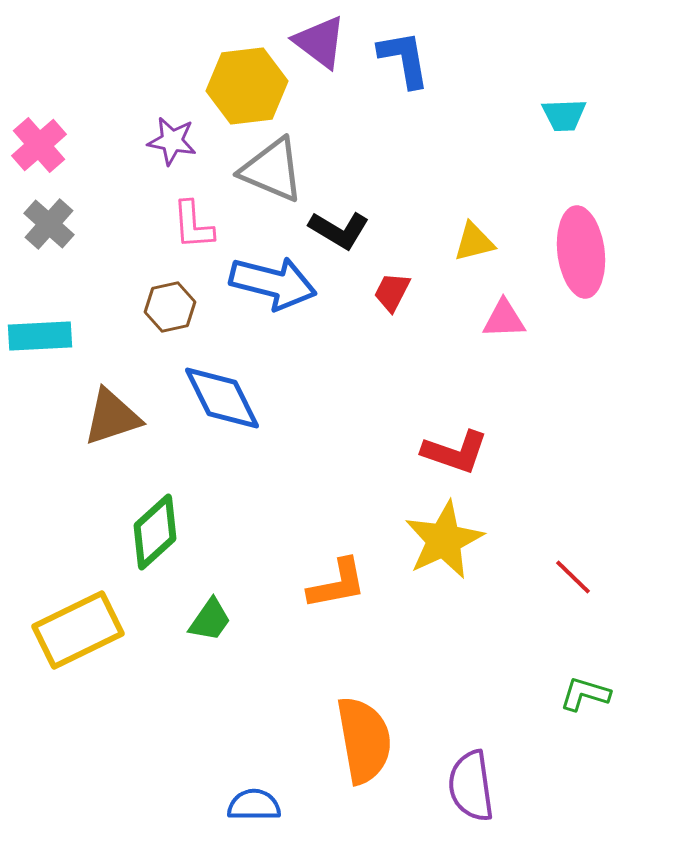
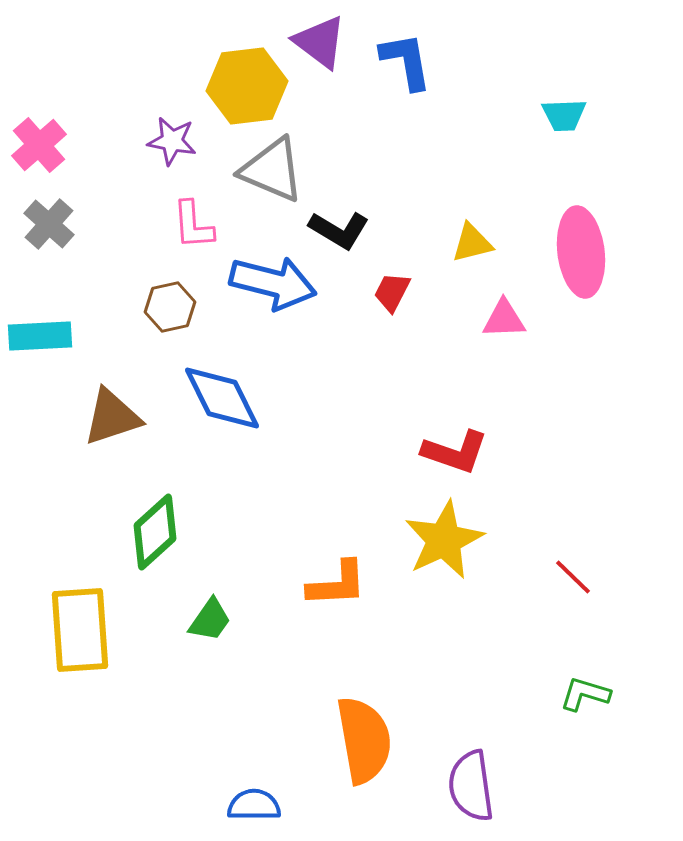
blue L-shape: moved 2 px right, 2 px down
yellow triangle: moved 2 px left, 1 px down
orange L-shape: rotated 8 degrees clockwise
yellow rectangle: moved 2 px right; rotated 68 degrees counterclockwise
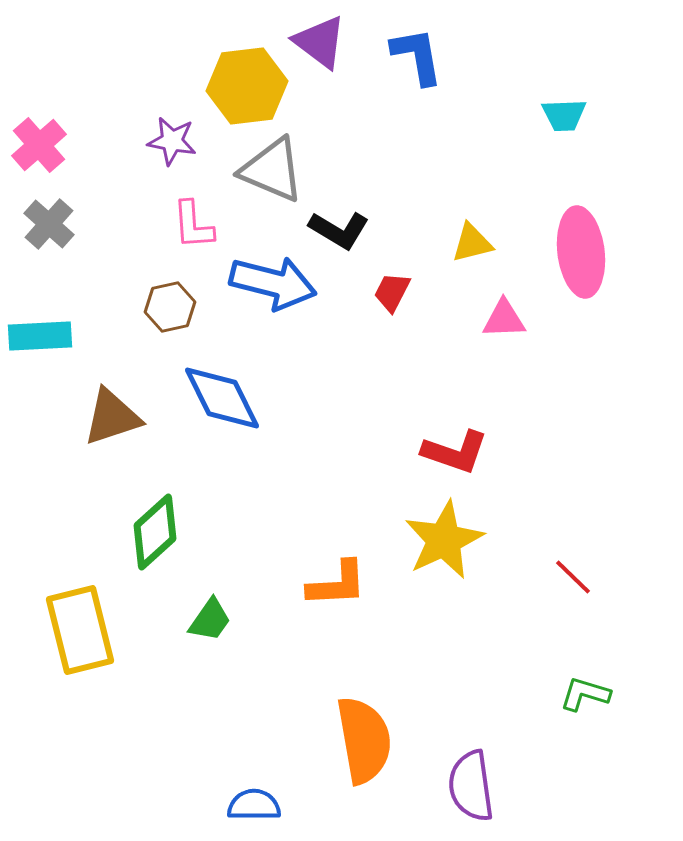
blue L-shape: moved 11 px right, 5 px up
yellow rectangle: rotated 10 degrees counterclockwise
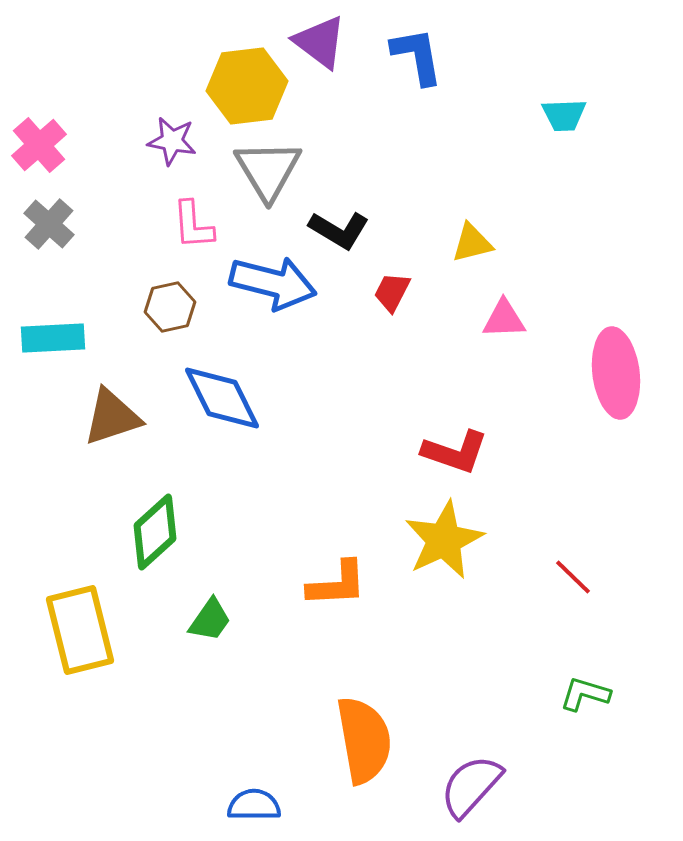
gray triangle: moved 4 px left; rotated 36 degrees clockwise
pink ellipse: moved 35 px right, 121 px down
cyan rectangle: moved 13 px right, 2 px down
purple semicircle: rotated 50 degrees clockwise
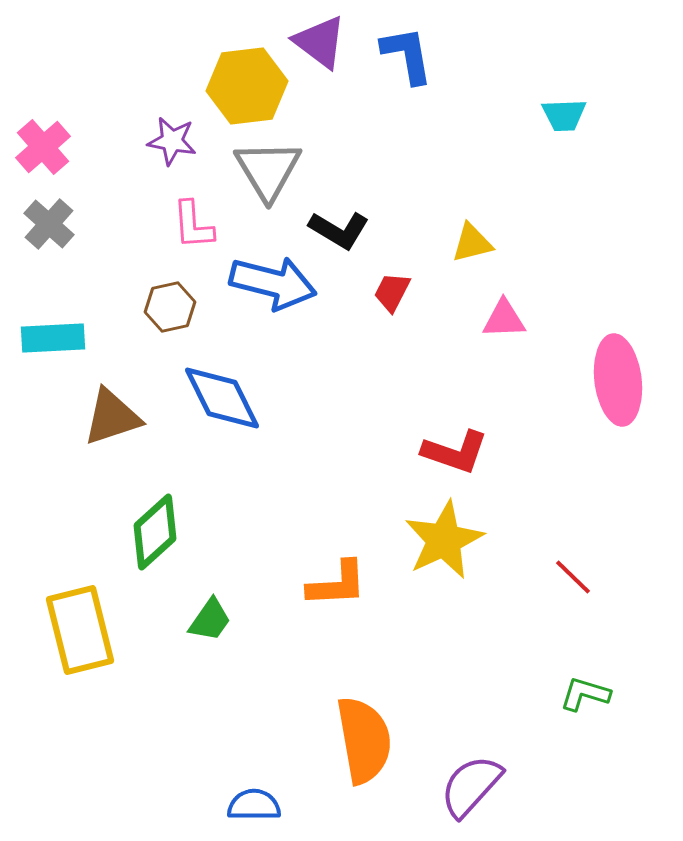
blue L-shape: moved 10 px left, 1 px up
pink cross: moved 4 px right, 2 px down
pink ellipse: moved 2 px right, 7 px down
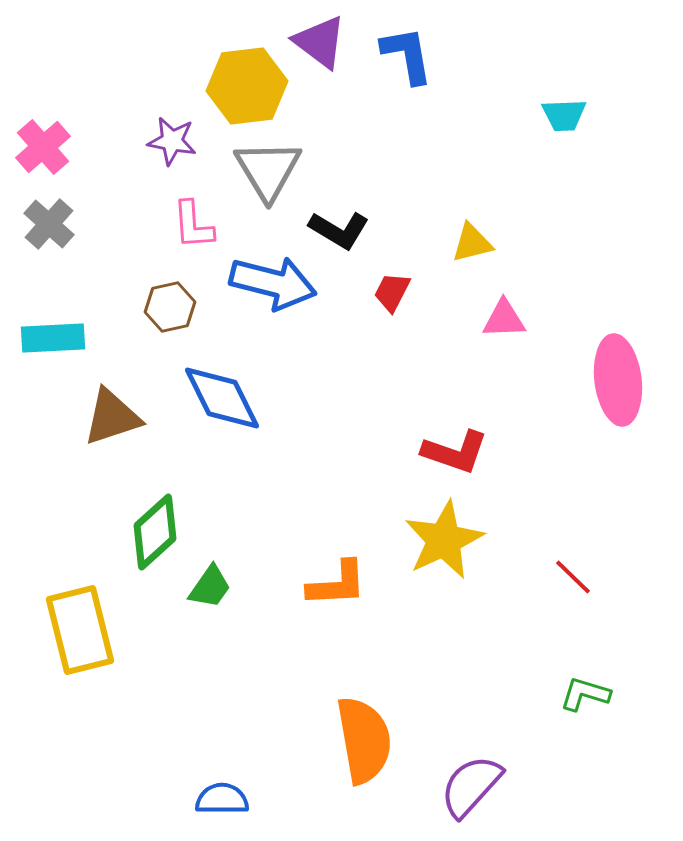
green trapezoid: moved 33 px up
blue semicircle: moved 32 px left, 6 px up
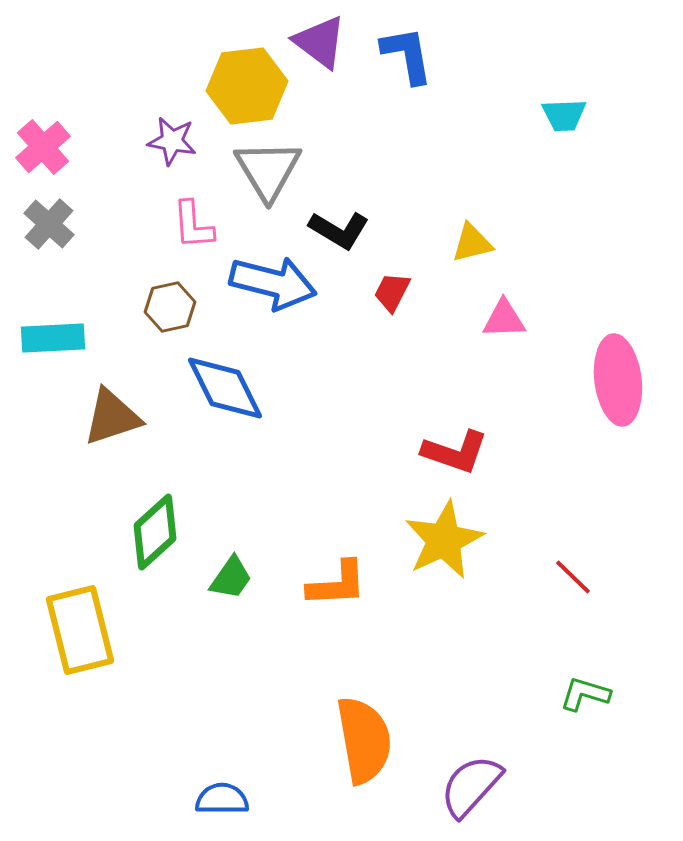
blue diamond: moved 3 px right, 10 px up
green trapezoid: moved 21 px right, 9 px up
